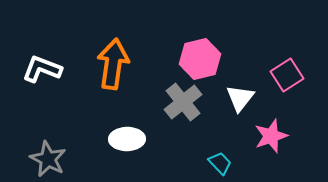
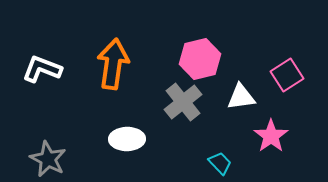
white triangle: moved 1 px right, 1 px up; rotated 44 degrees clockwise
pink star: rotated 16 degrees counterclockwise
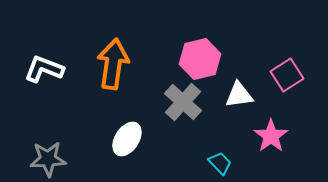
white L-shape: moved 2 px right
white triangle: moved 2 px left, 2 px up
gray cross: rotated 9 degrees counterclockwise
white ellipse: rotated 56 degrees counterclockwise
gray star: rotated 30 degrees counterclockwise
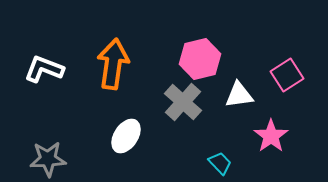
white ellipse: moved 1 px left, 3 px up
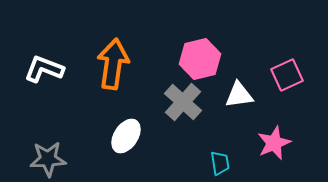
pink square: rotated 8 degrees clockwise
pink star: moved 3 px right, 7 px down; rotated 12 degrees clockwise
cyan trapezoid: rotated 35 degrees clockwise
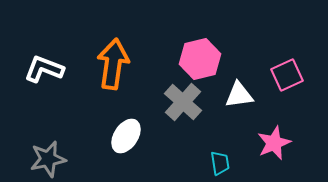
gray star: rotated 9 degrees counterclockwise
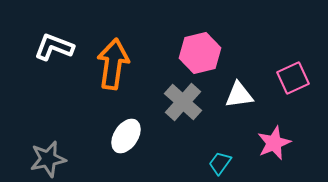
pink hexagon: moved 6 px up
white L-shape: moved 10 px right, 22 px up
pink square: moved 6 px right, 3 px down
cyan trapezoid: rotated 135 degrees counterclockwise
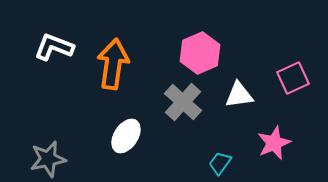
pink hexagon: rotated 9 degrees counterclockwise
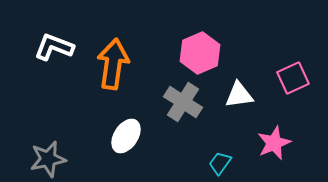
gray cross: rotated 9 degrees counterclockwise
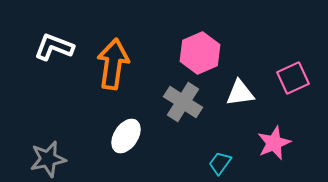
white triangle: moved 1 px right, 2 px up
